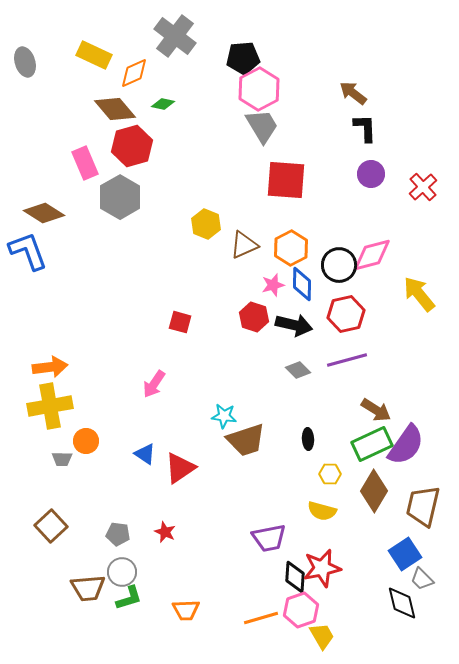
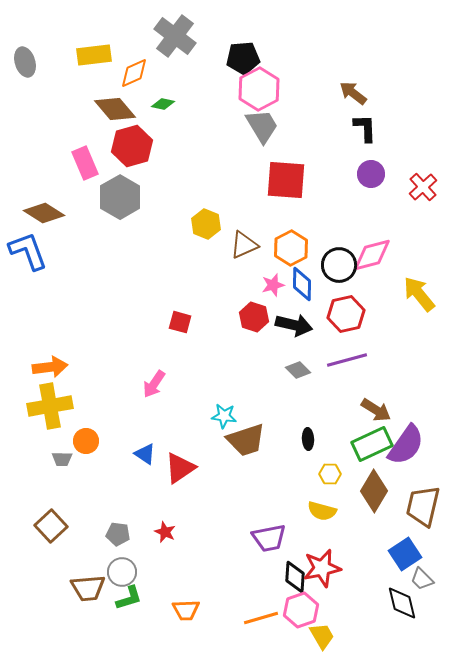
yellow rectangle at (94, 55): rotated 32 degrees counterclockwise
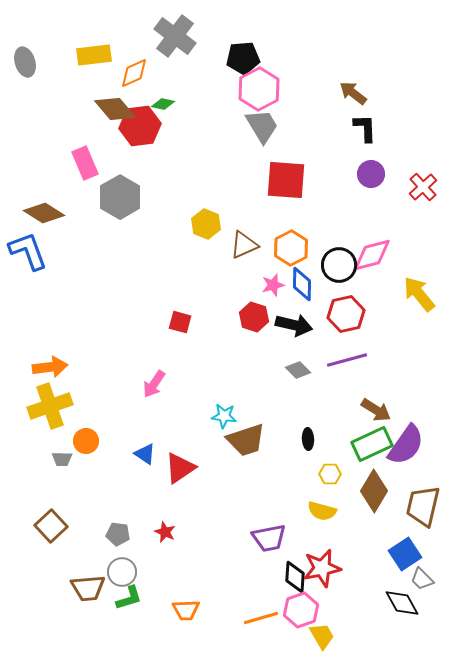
red hexagon at (132, 146): moved 8 px right, 20 px up; rotated 9 degrees clockwise
yellow cross at (50, 406): rotated 9 degrees counterclockwise
black diamond at (402, 603): rotated 15 degrees counterclockwise
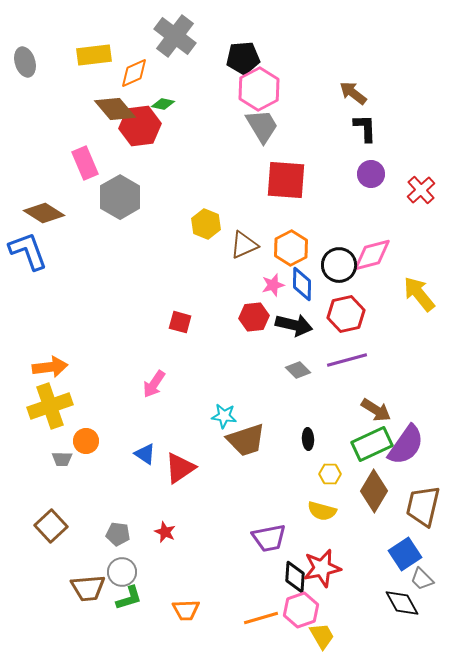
red cross at (423, 187): moved 2 px left, 3 px down
red hexagon at (254, 317): rotated 24 degrees counterclockwise
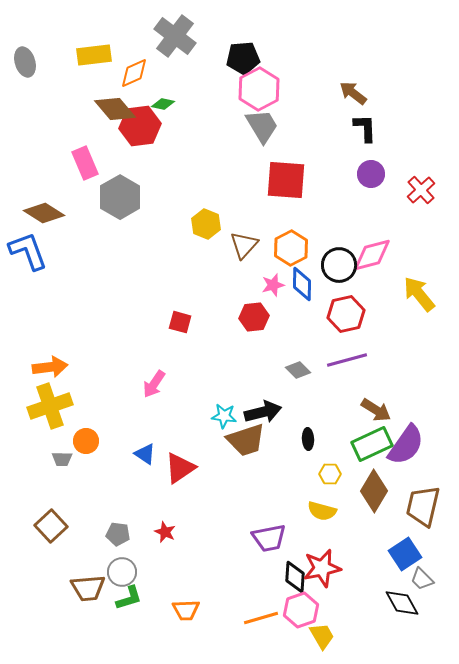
brown triangle at (244, 245): rotated 24 degrees counterclockwise
black arrow at (294, 325): moved 31 px left, 87 px down; rotated 27 degrees counterclockwise
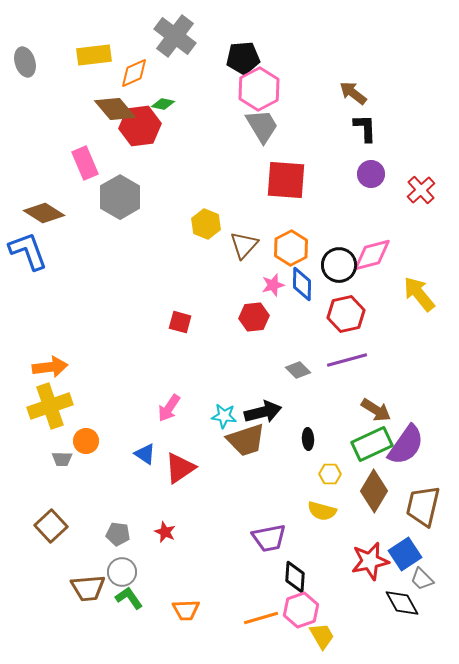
pink arrow at (154, 384): moved 15 px right, 24 px down
red star at (322, 568): moved 48 px right, 7 px up
green L-shape at (129, 598): rotated 108 degrees counterclockwise
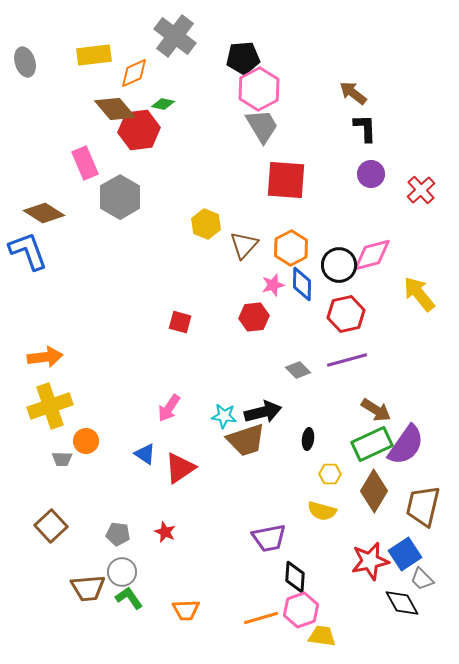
red hexagon at (140, 126): moved 1 px left, 4 px down
orange arrow at (50, 367): moved 5 px left, 10 px up
black ellipse at (308, 439): rotated 10 degrees clockwise
yellow trapezoid at (322, 636): rotated 52 degrees counterclockwise
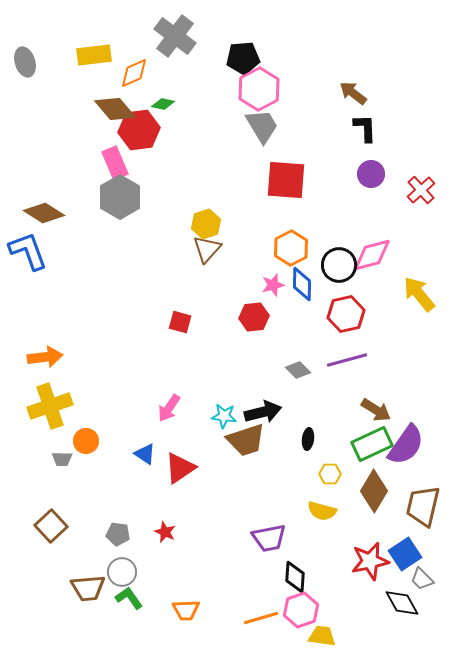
pink rectangle at (85, 163): moved 30 px right
yellow hexagon at (206, 224): rotated 20 degrees clockwise
brown triangle at (244, 245): moved 37 px left, 4 px down
